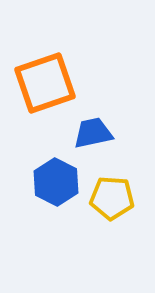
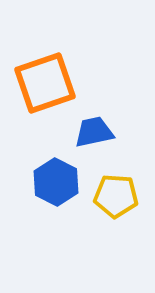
blue trapezoid: moved 1 px right, 1 px up
yellow pentagon: moved 4 px right, 2 px up
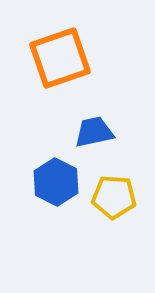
orange square: moved 15 px right, 25 px up
yellow pentagon: moved 2 px left, 1 px down
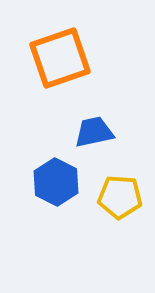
yellow pentagon: moved 6 px right
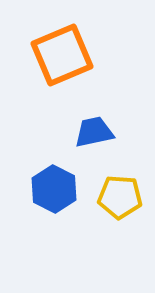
orange square: moved 2 px right, 3 px up; rotated 4 degrees counterclockwise
blue hexagon: moved 2 px left, 7 px down
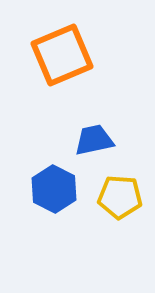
blue trapezoid: moved 8 px down
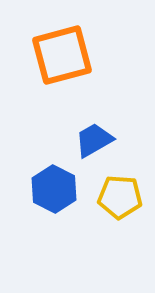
orange square: rotated 8 degrees clockwise
blue trapezoid: rotated 18 degrees counterclockwise
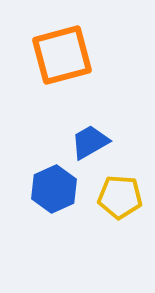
blue trapezoid: moved 4 px left, 2 px down
blue hexagon: rotated 9 degrees clockwise
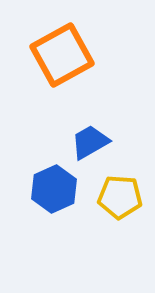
orange square: rotated 14 degrees counterclockwise
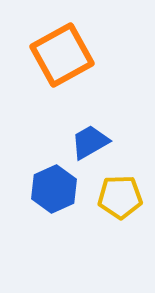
yellow pentagon: rotated 6 degrees counterclockwise
